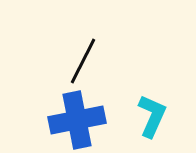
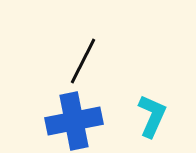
blue cross: moved 3 px left, 1 px down
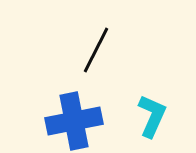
black line: moved 13 px right, 11 px up
